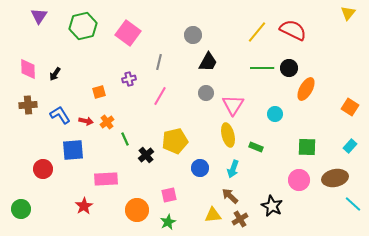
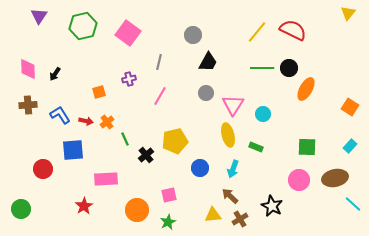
cyan circle at (275, 114): moved 12 px left
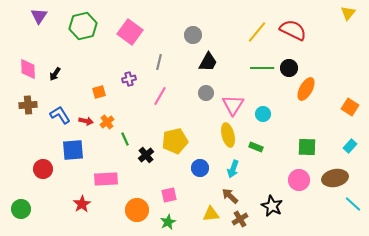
pink square at (128, 33): moved 2 px right, 1 px up
red star at (84, 206): moved 2 px left, 2 px up
yellow triangle at (213, 215): moved 2 px left, 1 px up
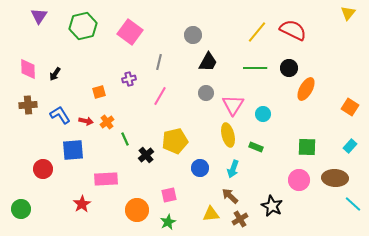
green line at (262, 68): moved 7 px left
brown ellipse at (335, 178): rotated 15 degrees clockwise
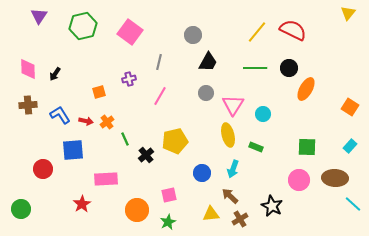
blue circle at (200, 168): moved 2 px right, 5 px down
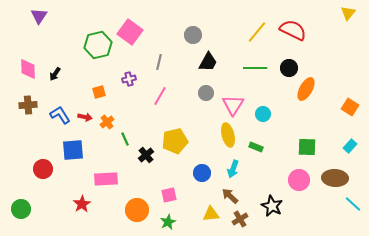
green hexagon at (83, 26): moved 15 px right, 19 px down
red arrow at (86, 121): moved 1 px left, 4 px up
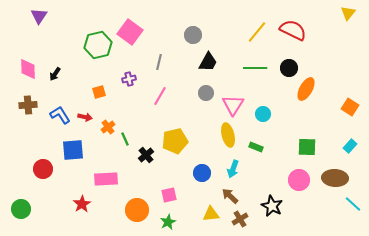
orange cross at (107, 122): moved 1 px right, 5 px down
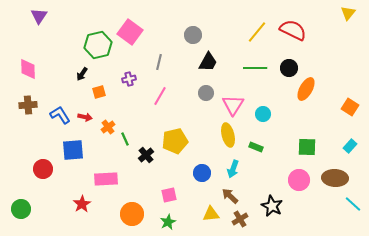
black arrow at (55, 74): moved 27 px right
orange circle at (137, 210): moved 5 px left, 4 px down
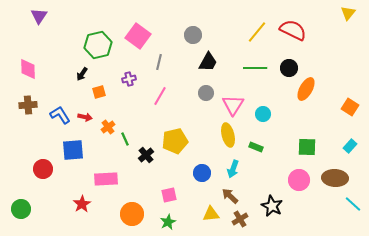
pink square at (130, 32): moved 8 px right, 4 px down
